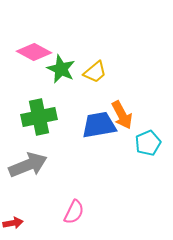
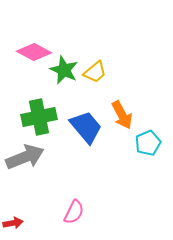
green star: moved 3 px right, 1 px down
blue trapezoid: moved 13 px left, 2 px down; rotated 60 degrees clockwise
gray arrow: moved 3 px left, 8 px up
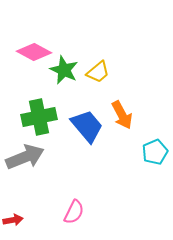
yellow trapezoid: moved 3 px right
blue trapezoid: moved 1 px right, 1 px up
cyan pentagon: moved 7 px right, 9 px down
red arrow: moved 3 px up
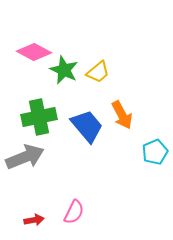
red arrow: moved 21 px right
